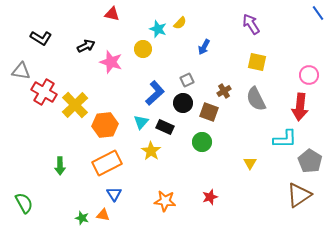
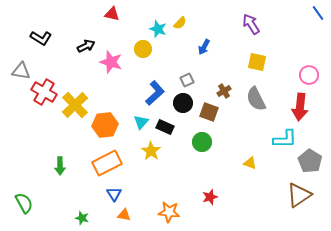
yellow triangle: rotated 40 degrees counterclockwise
orange star: moved 4 px right, 11 px down
orange triangle: moved 21 px right
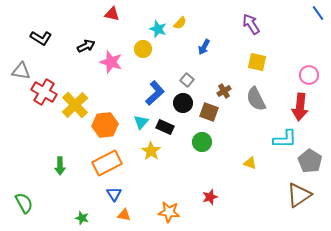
gray square: rotated 24 degrees counterclockwise
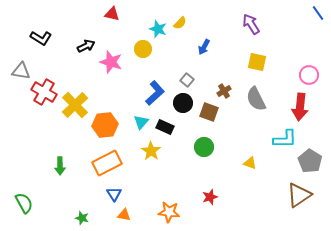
green circle: moved 2 px right, 5 px down
